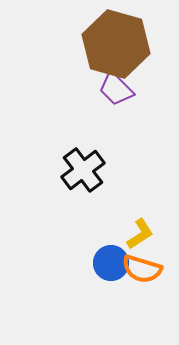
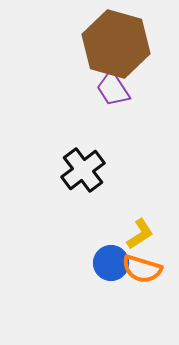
purple trapezoid: moved 3 px left; rotated 12 degrees clockwise
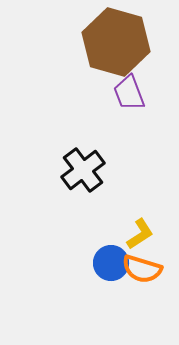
brown hexagon: moved 2 px up
purple trapezoid: moved 16 px right, 4 px down; rotated 12 degrees clockwise
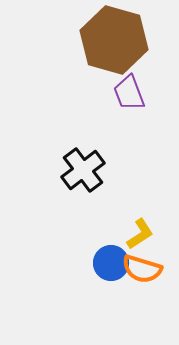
brown hexagon: moved 2 px left, 2 px up
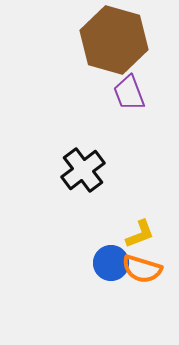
yellow L-shape: rotated 12 degrees clockwise
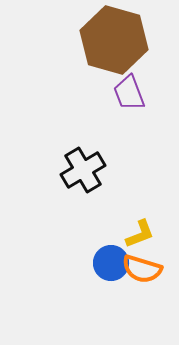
black cross: rotated 6 degrees clockwise
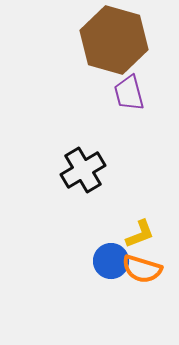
purple trapezoid: rotated 6 degrees clockwise
blue circle: moved 2 px up
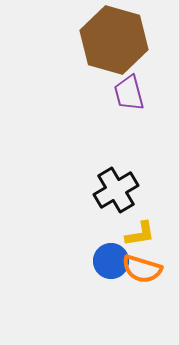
black cross: moved 33 px right, 20 px down
yellow L-shape: rotated 12 degrees clockwise
